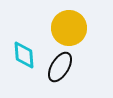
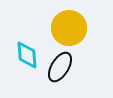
cyan diamond: moved 3 px right
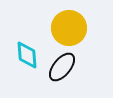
black ellipse: moved 2 px right; rotated 8 degrees clockwise
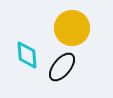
yellow circle: moved 3 px right
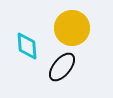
cyan diamond: moved 9 px up
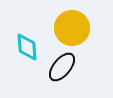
cyan diamond: moved 1 px down
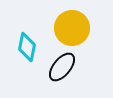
cyan diamond: rotated 16 degrees clockwise
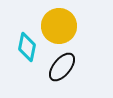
yellow circle: moved 13 px left, 2 px up
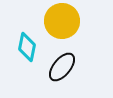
yellow circle: moved 3 px right, 5 px up
